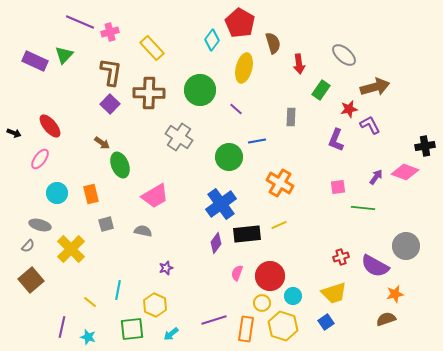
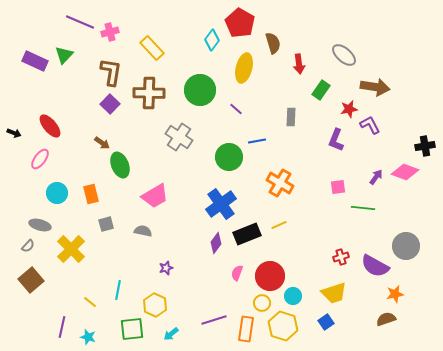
brown arrow at (375, 87): rotated 24 degrees clockwise
black rectangle at (247, 234): rotated 16 degrees counterclockwise
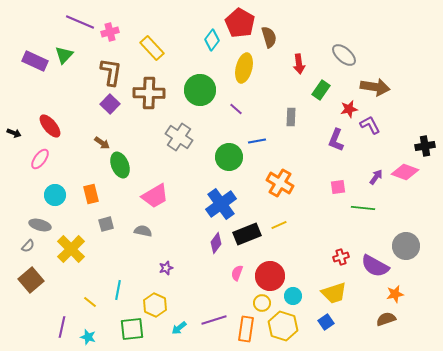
brown semicircle at (273, 43): moved 4 px left, 6 px up
cyan circle at (57, 193): moved 2 px left, 2 px down
cyan arrow at (171, 334): moved 8 px right, 6 px up
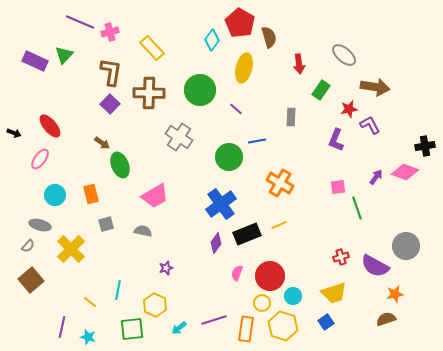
green line at (363, 208): moved 6 px left; rotated 65 degrees clockwise
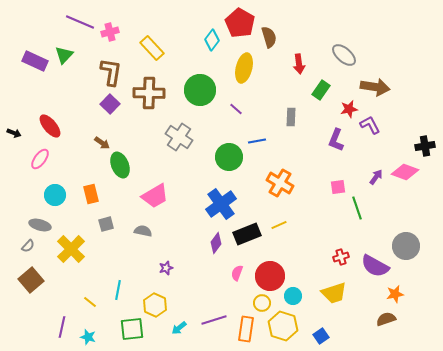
blue square at (326, 322): moved 5 px left, 14 px down
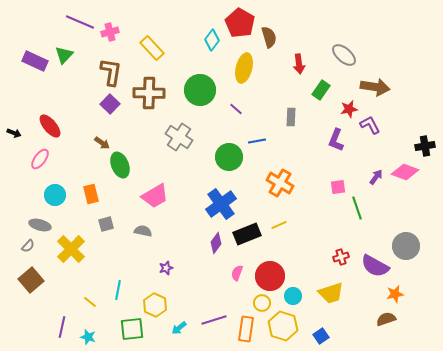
yellow trapezoid at (334, 293): moved 3 px left
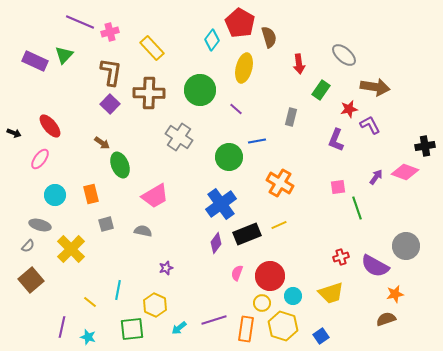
gray rectangle at (291, 117): rotated 12 degrees clockwise
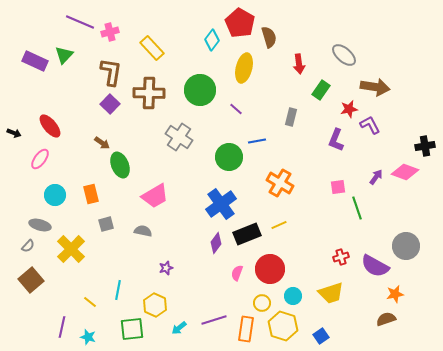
red circle at (270, 276): moved 7 px up
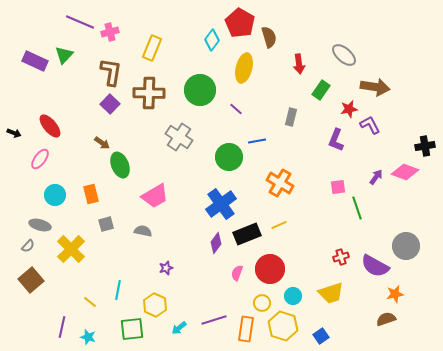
yellow rectangle at (152, 48): rotated 65 degrees clockwise
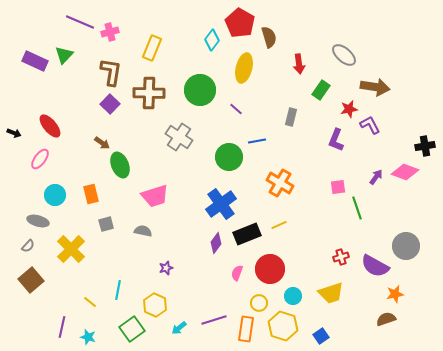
pink trapezoid at (155, 196): rotated 12 degrees clockwise
gray ellipse at (40, 225): moved 2 px left, 4 px up
yellow circle at (262, 303): moved 3 px left
green square at (132, 329): rotated 30 degrees counterclockwise
